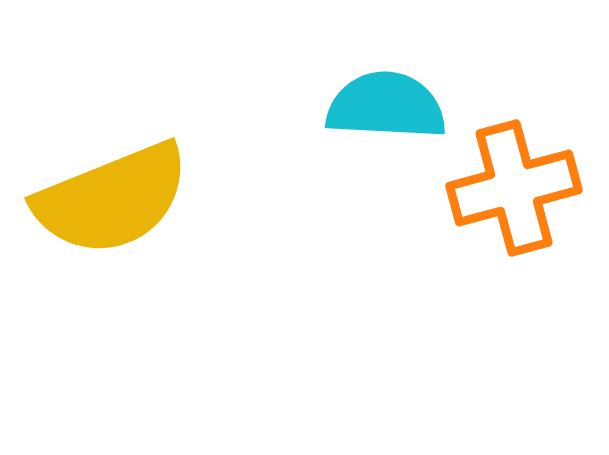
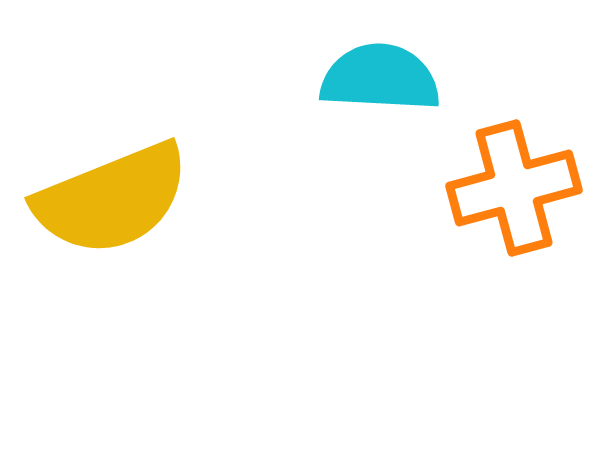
cyan semicircle: moved 6 px left, 28 px up
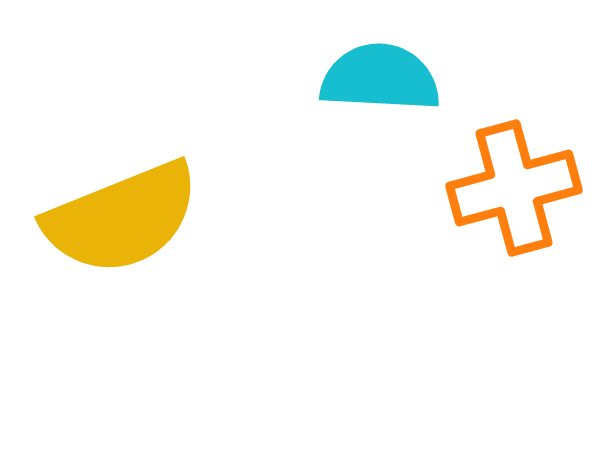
yellow semicircle: moved 10 px right, 19 px down
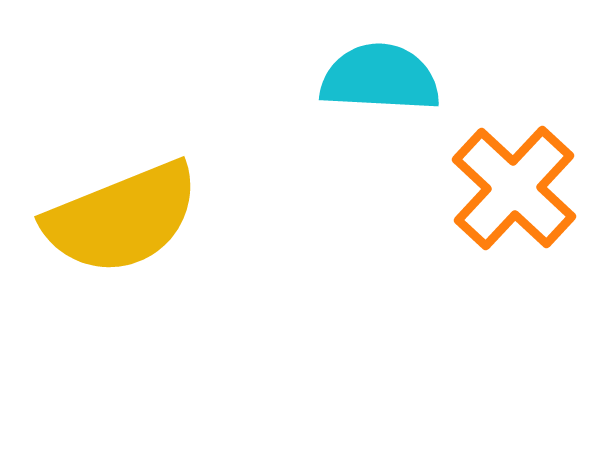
orange cross: rotated 32 degrees counterclockwise
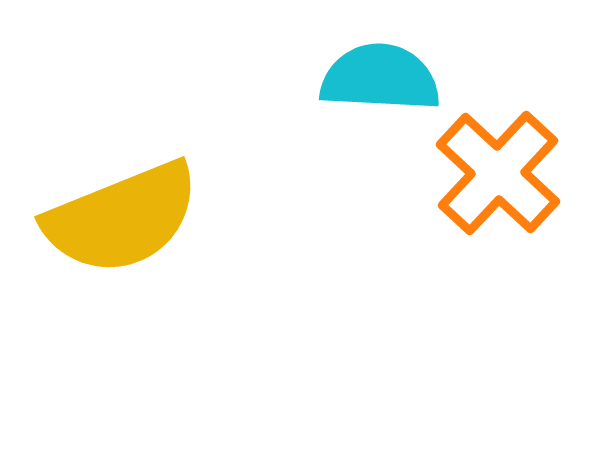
orange cross: moved 16 px left, 15 px up
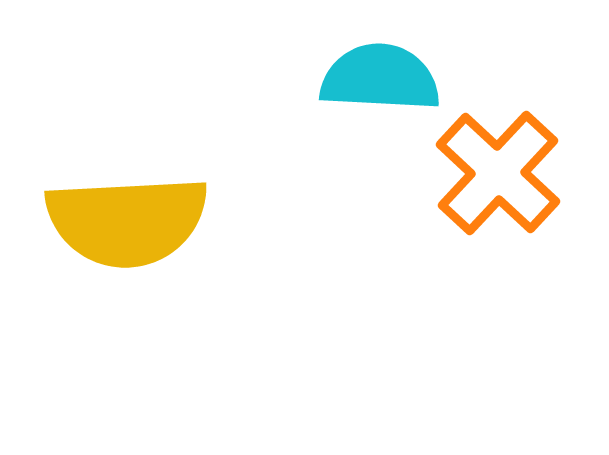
yellow semicircle: moved 5 px right, 3 px down; rotated 19 degrees clockwise
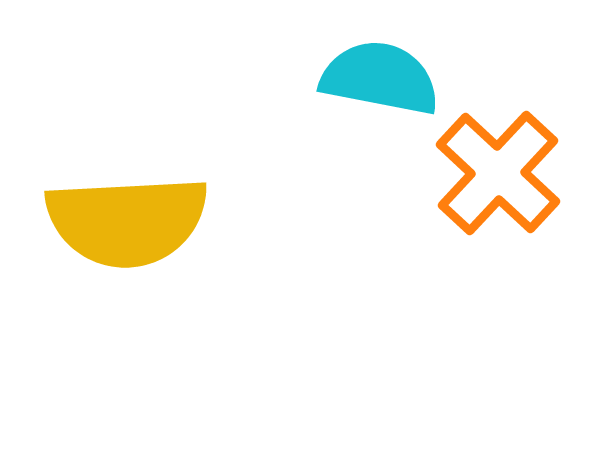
cyan semicircle: rotated 8 degrees clockwise
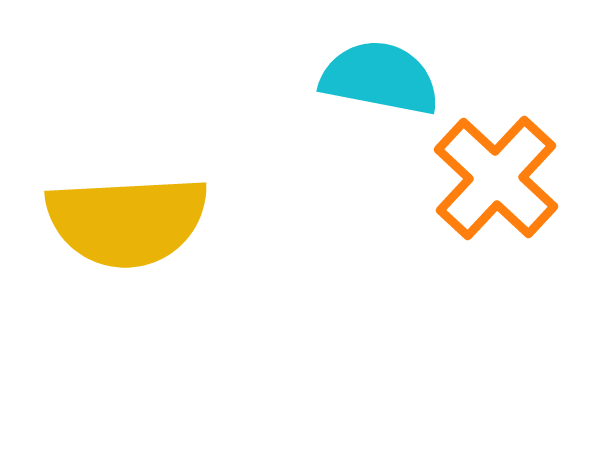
orange cross: moved 2 px left, 5 px down
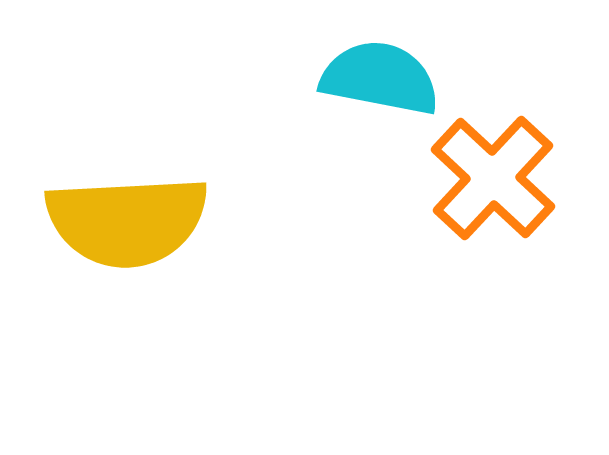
orange cross: moved 3 px left
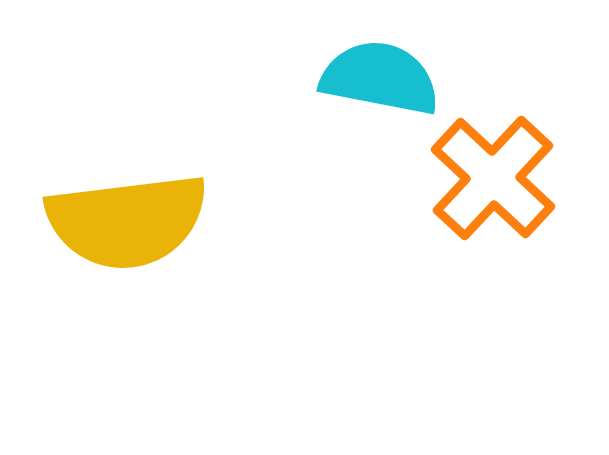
yellow semicircle: rotated 4 degrees counterclockwise
